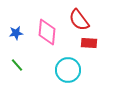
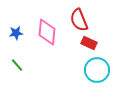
red semicircle: rotated 15 degrees clockwise
red rectangle: rotated 21 degrees clockwise
cyan circle: moved 29 px right
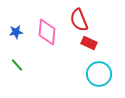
blue star: moved 1 px up
cyan circle: moved 2 px right, 4 px down
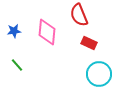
red semicircle: moved 5 px up
blue star: moved 2 px left, 1 px up
